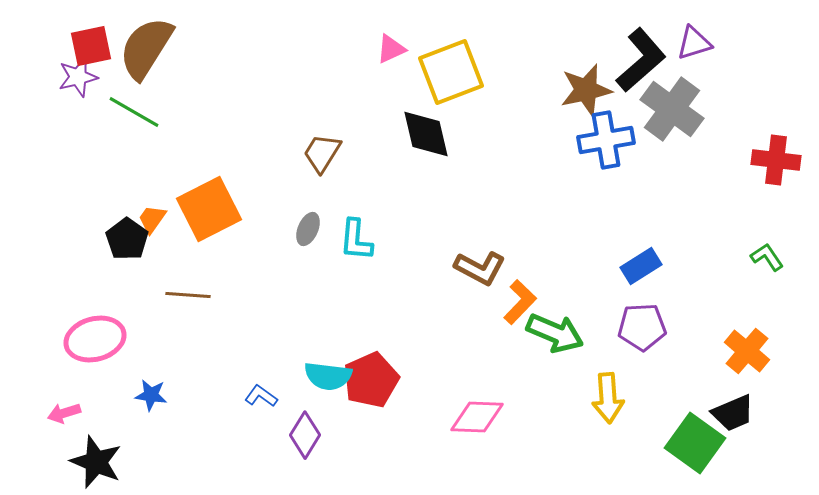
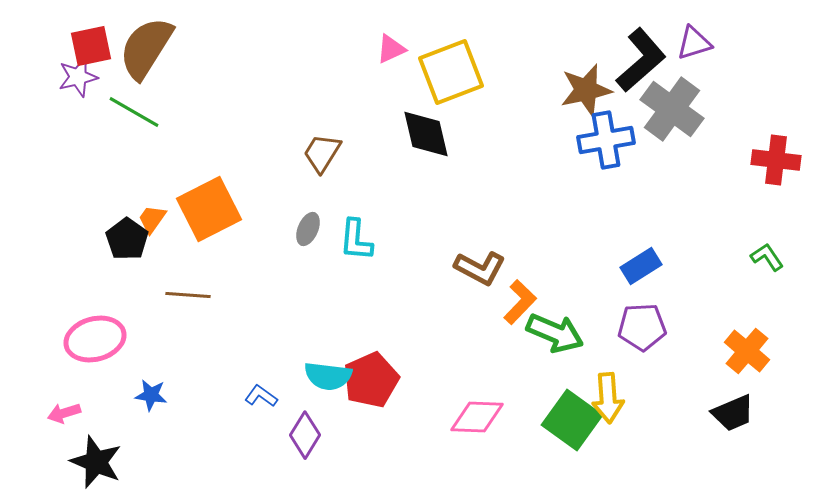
green square: moved 123 px left, 23 px up
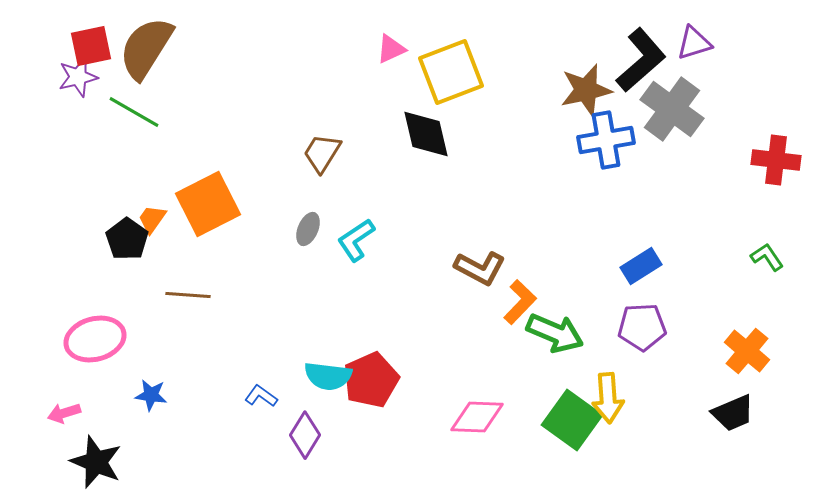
orange square: moved 1 px left, 5 px up
cyan L-shape: rotated 51 degrees clockwise
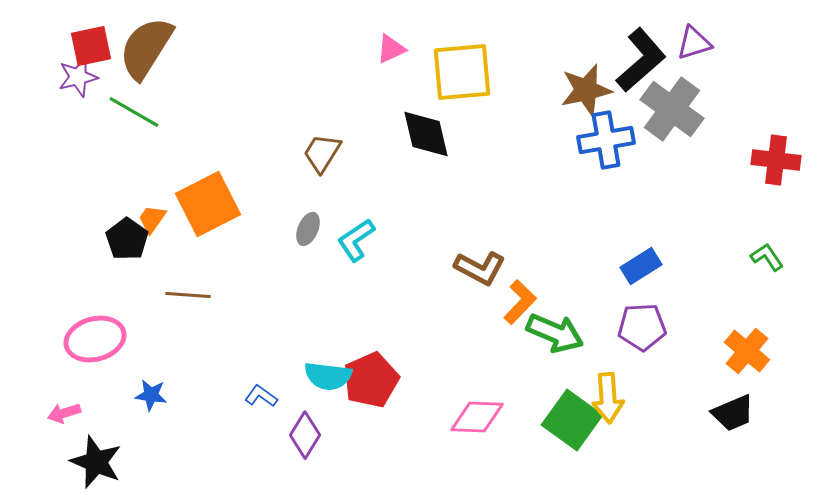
yellow square: moved 11 px right; rotated 16 degrees clockwise
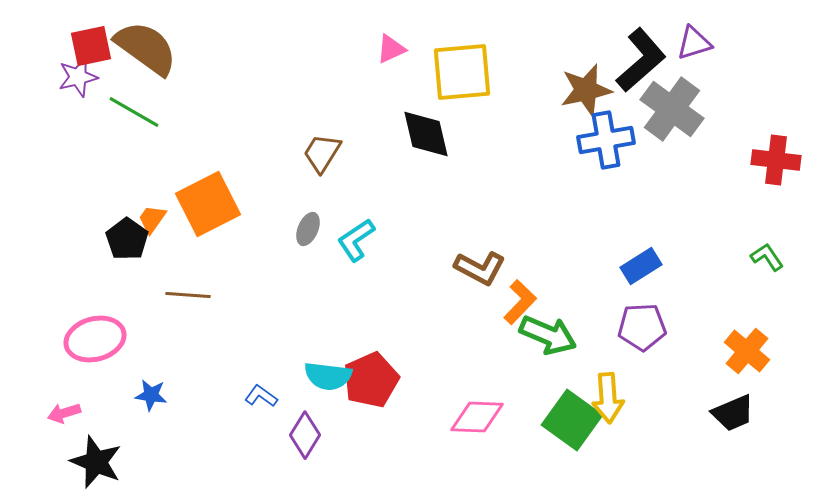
brown semicircle: rotated 94 degrees clockwise
green arrow: moved 7 px left, 2 px down
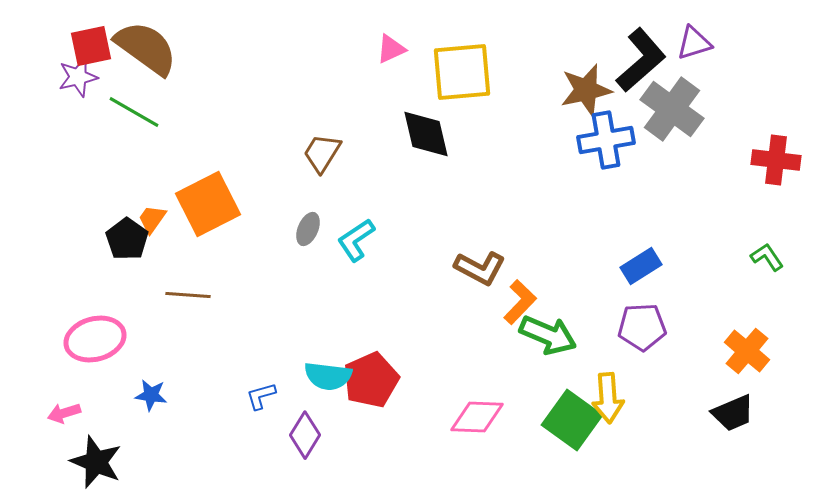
blue L-shape: rotated 52 degrees counterclockwise
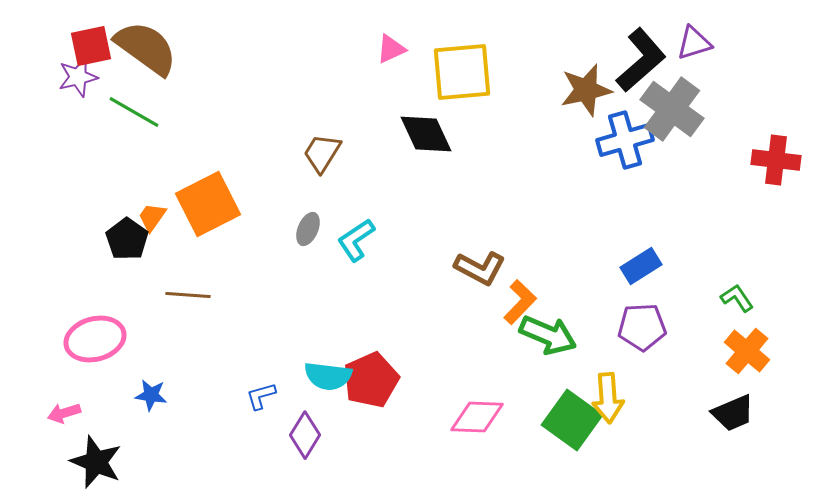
black diamond: rotated 12 degrees counterclockwise
blue cross: moved 19 px right; rotated 6 degrees counterclockwise
orange trapezoid: moved 2 px up
green L-shape: moved 30 px left, 41 px down
